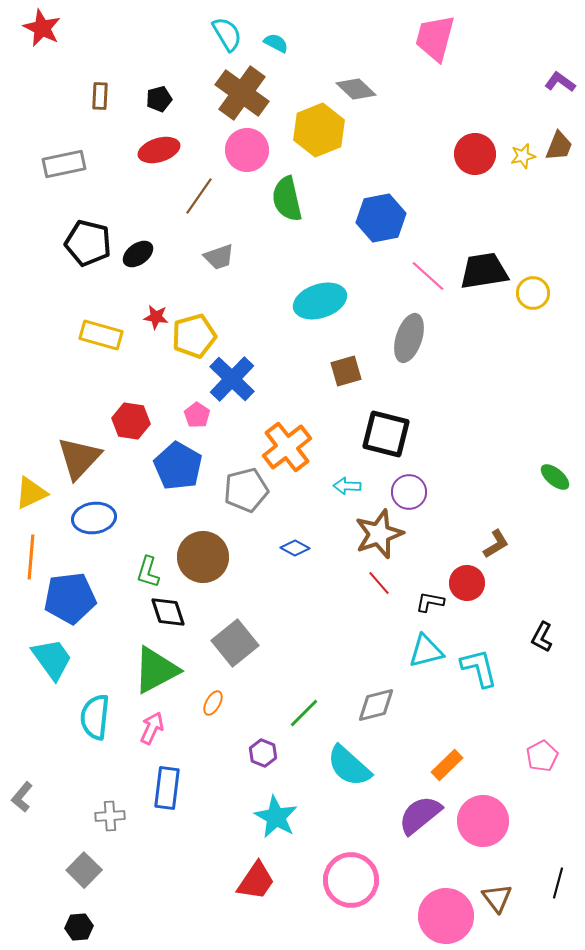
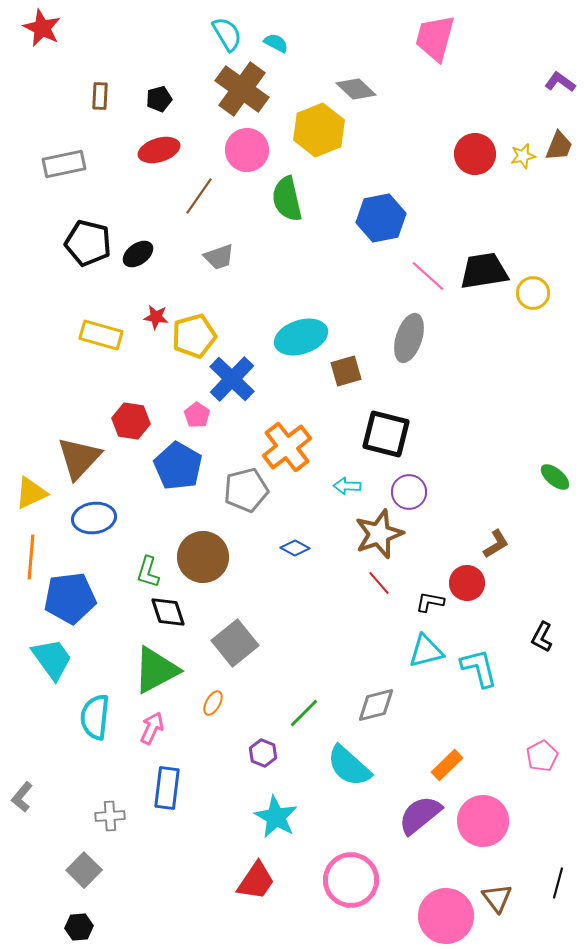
brown cross at (242, 93): moved 4 px up
cyan ellipse at (320, 301): moved 19 px left, 36 px down
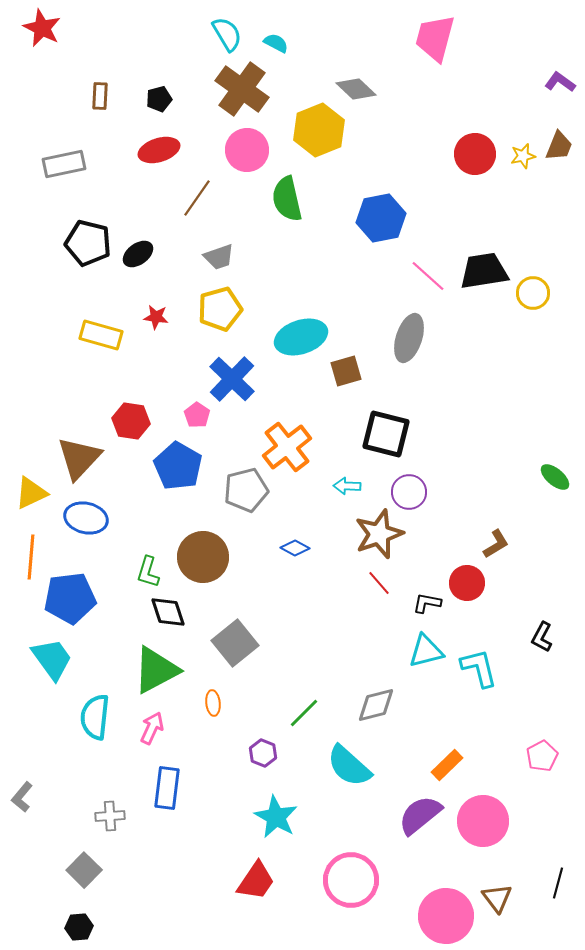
brown line at (199, 196): moved 2 px left, 2 px down
yellow pentagon at (194, 336): moved 26 px right, 27 px up
blue ellipse at (94, 518): moved 8 px left; rotated 21 degrees clockwise
black L-shape at (430, 602): moved 3 px left, 1 px down
orange ellipse at (213, 703): rotated 35 degrees counterclockwise
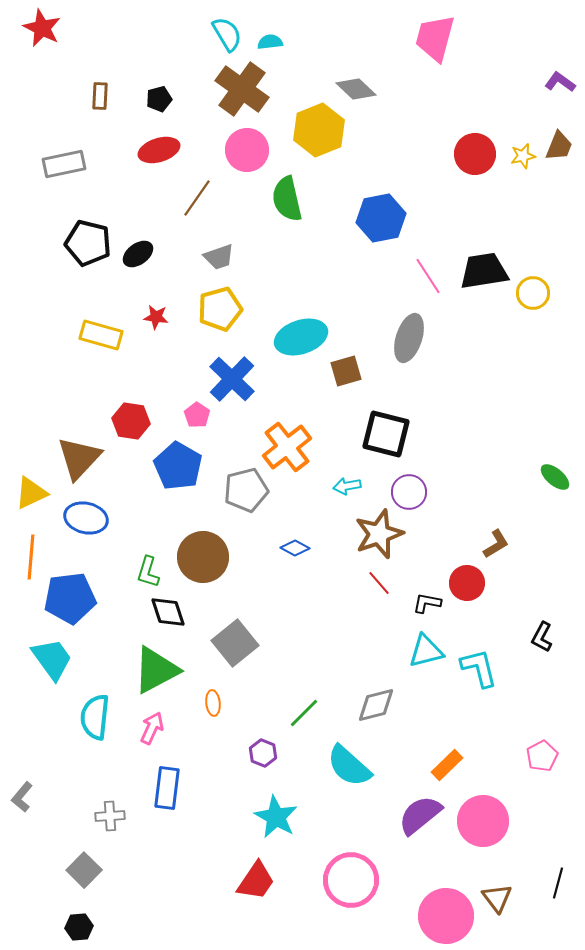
cyan semicircle at (276, 43): moved 6 px left, 1 px up; rotated 35 degrees counterclockwise
pink line at (428, 276): rotated 15 degrees clockwise
cyan arrow at (347, 486): rotated 12 degrees counterclockwise
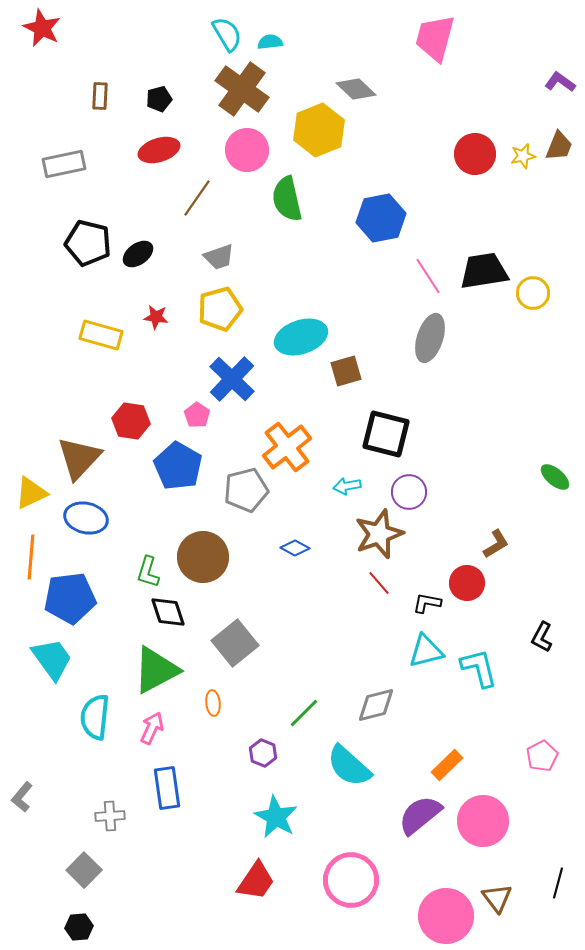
gray ellipse at (409, 338): moved 21 px right
blue rectangle at (167, 788): rotated 15 degrees counterclockwise
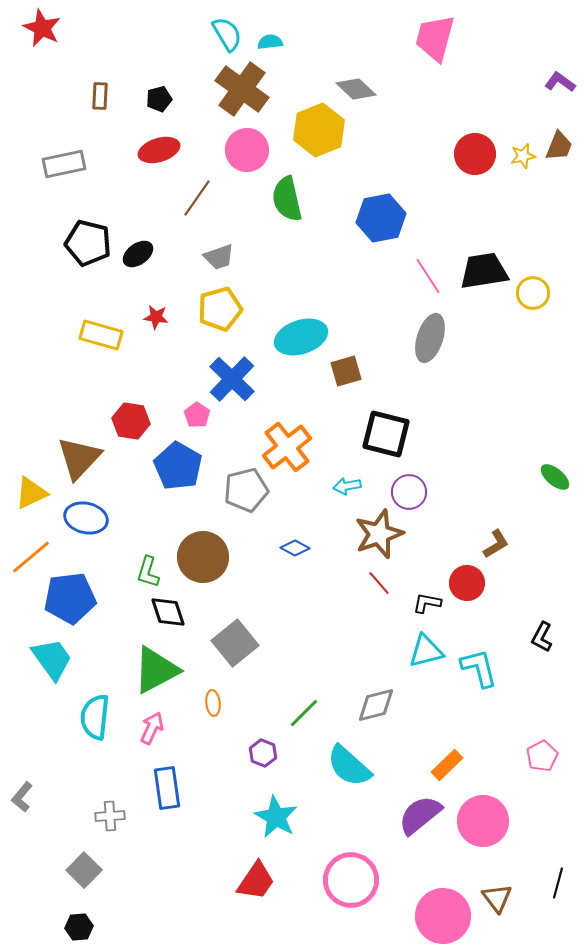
orange line at (31, 557): rotated 45 degrees clockwise
pink circle at (446, 916): moved 3 px left
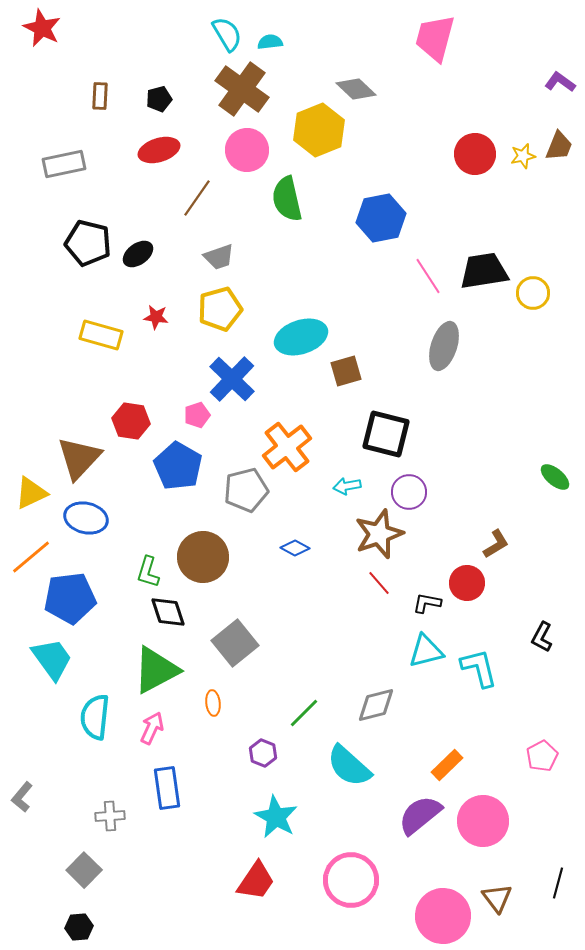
gray ellipse at (430, 338): moved 14 px right, 8 px down
pink pentagon at (197, 415): rotated 20 degrees clockwise
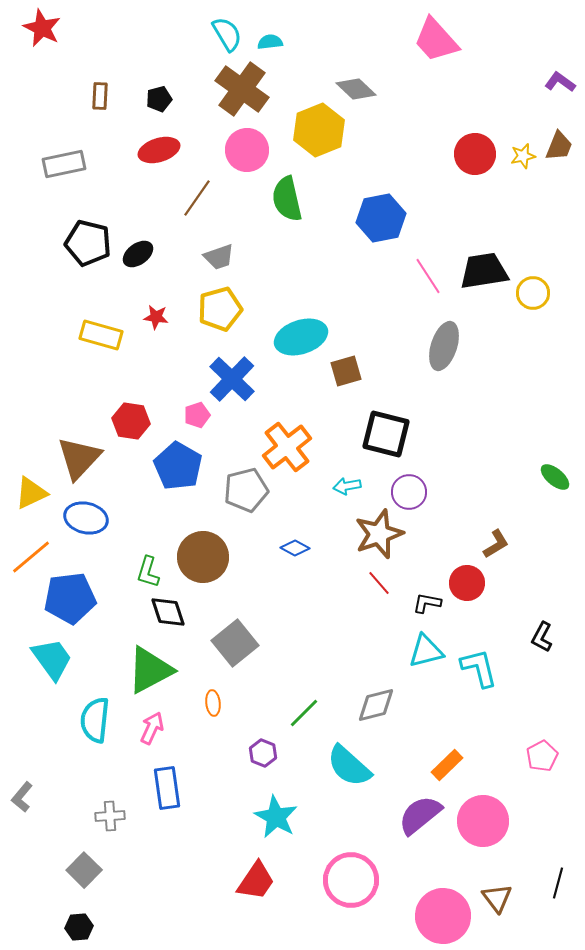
pink trapezoid at (435, 38): moved 1 px right, 2 px down; rotated 57 degrees counterclockwise
green triangle at (156, 670): moved 6 px left
cyan semicircle at (95, 717): moved 3 px down
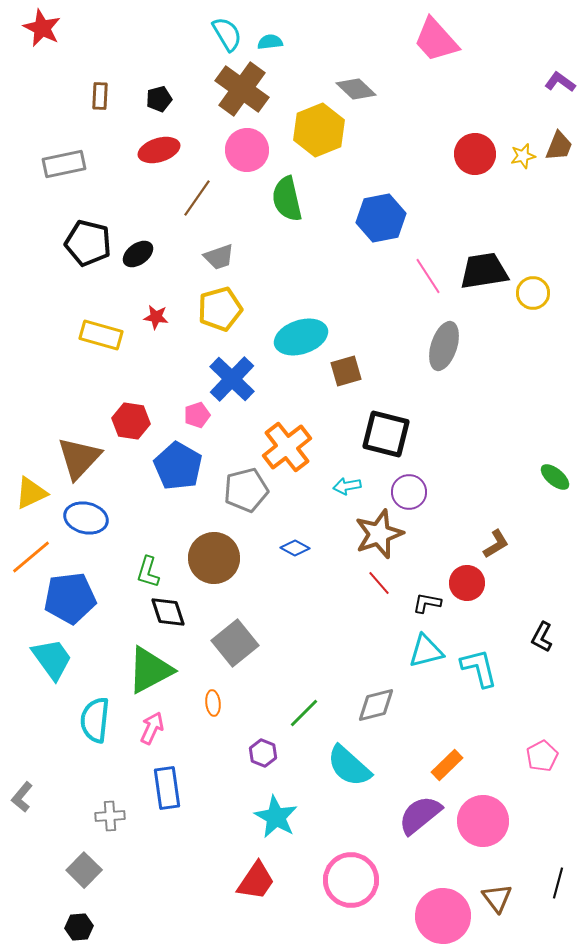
brown circle at (203, 557): moved 11 px right, 1 px down
